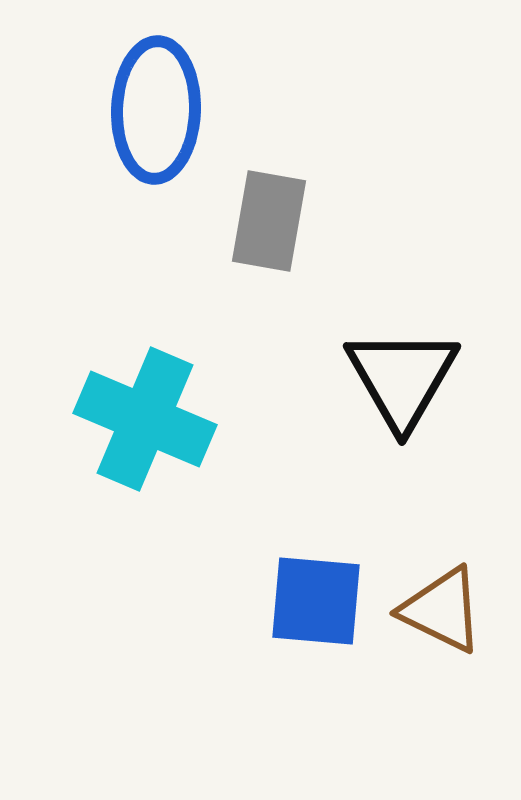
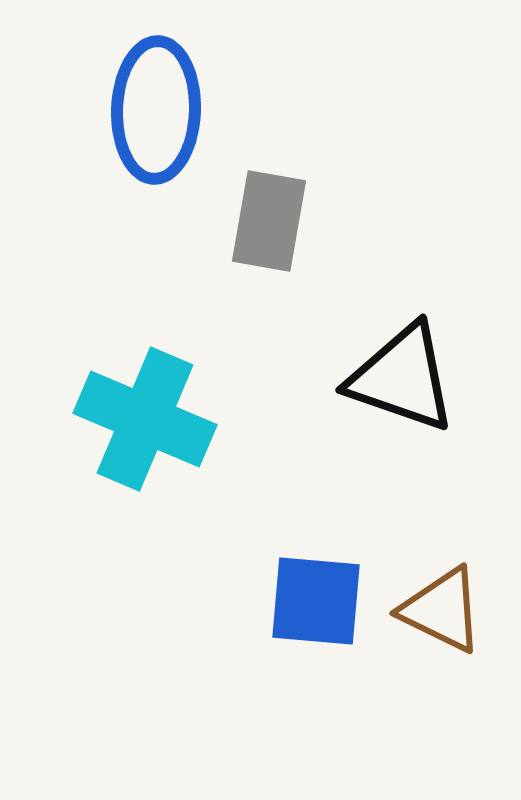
black triangle: rotated 41 degrees counterclockwise
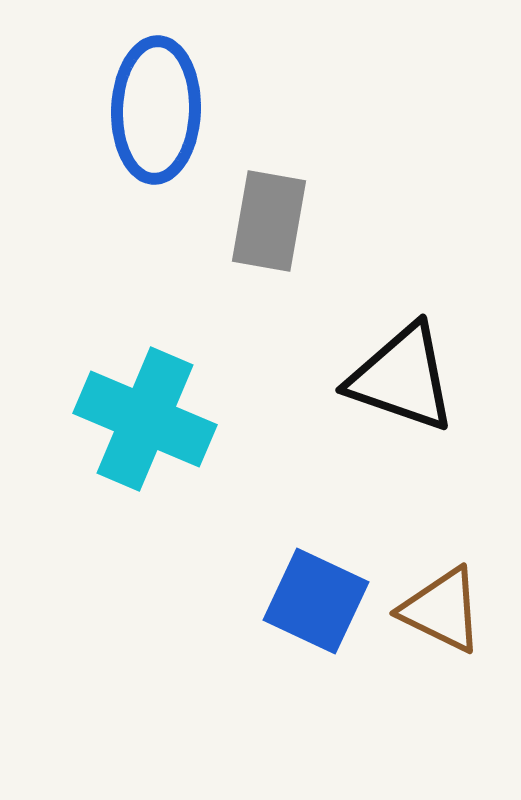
blue square: rotated 20 degrees clockwise
